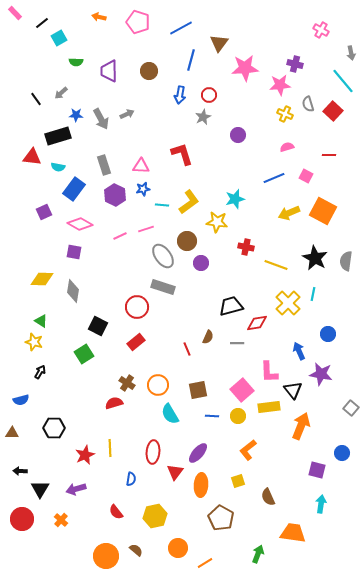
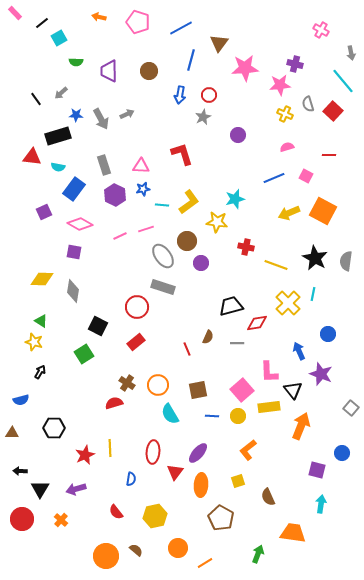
purple star at (321, 374): rotated 10 degrees clockwise
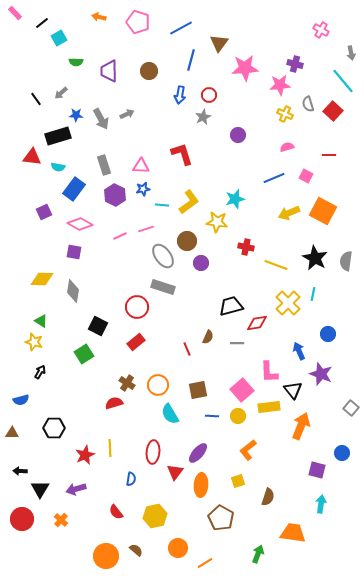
brown semicircle at (268, 497): rotated 138 degrees counterclockwise
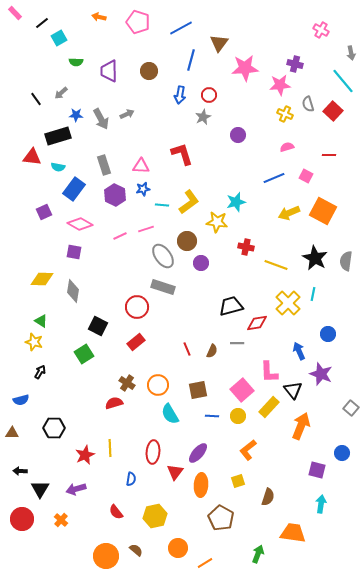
cyan star at (235, 199): moved 1 px right, 3 px down
brown semicircle at (208, 337): moved 4 px right, 14 px down
yellow rectangle at (269, 407): rotated 40 degrees counterclockwise
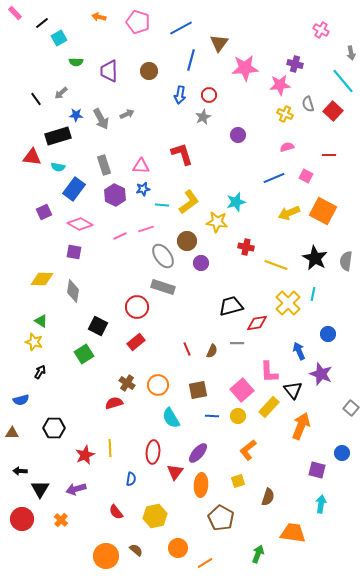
cyan semicircle at (170, 414): moved 1 px right, 4 px down
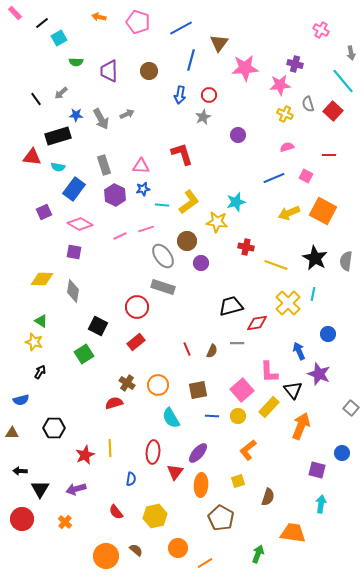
purple star at (321, 374): moved 2 px left
orange cross at (61, 520): moved 4 px right, 2 px down
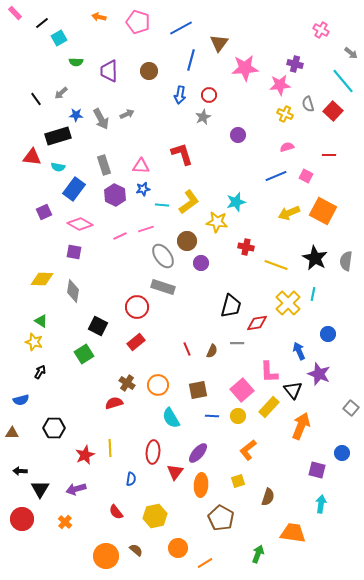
gray arrow at (351, 53): rotated 40 degrees counterclockwise
blue line at (274, 178): moved 2 px right, 2 px up
black trapezoid at (231, 306): rotated 120 degrees clockwise
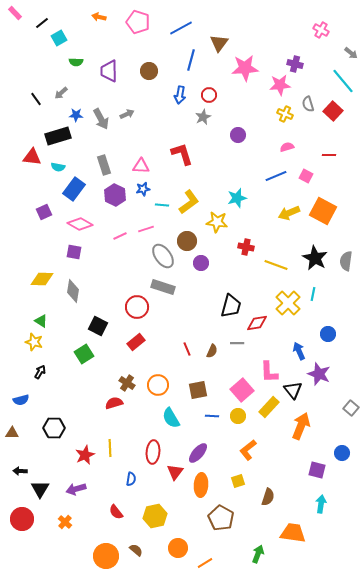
cyan star at (236, 202): moved 1 px right, 4 px up
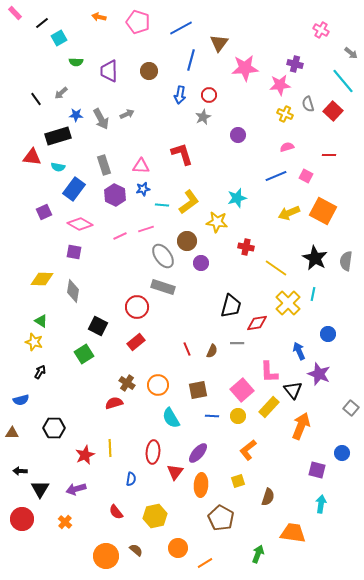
yellow line at (276, 265): moved 3 px down; rotated 15 degrees clockwise
